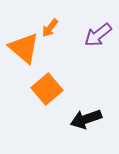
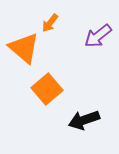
orange arrow: moved 5 px up
purple arrow: moved 1 px down
black arrow: moved 2 px left, 1 px down
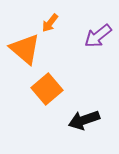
orange triangle: moved 1 px right, 1 px down
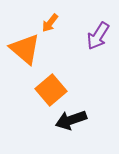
purple arrow: rotated 20 degrees counterclockwise
orange square: moved 4 px right, 1 px down
black arrow: moved 13 px left
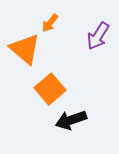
orange square: moved 1 px left, 1 px up
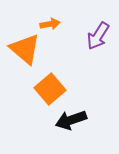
orange arrow: moved 1 px down; rotated 138 degrees counterclockwise
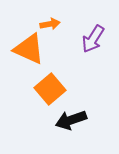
purple arrow: moved 5 px left, 3 px down
orange triangle: moved 4 px right; rotated 16 degrees counterclockwise
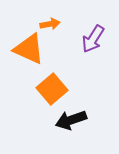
orange square: moved 2 px right
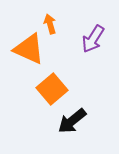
orange arrow: rotated 96 degrees counterclockwise
black arrow: moved 1 px right, 1 px down; rotated 20 degrees counterclockwise
